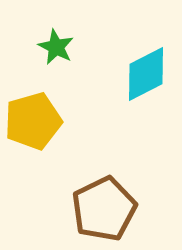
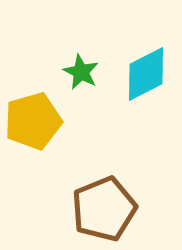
green star: moved 25 px right, 25 px down
brown pentagon: rotated 4 degrees clockwise
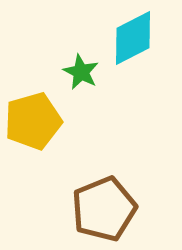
cyan diamond: moved 13 px left, 36 px up
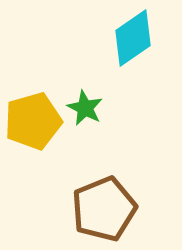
cyan diamond: rotated 8 degrees counterclockwise
green star: moved 4 px right, 36 px down
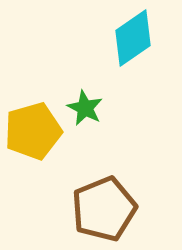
yellow pentagon: moved 10 px down
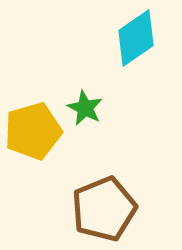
cyan diamond: moved 3 px right
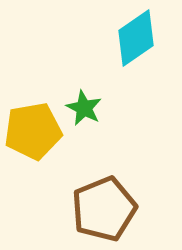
green star: moved 1 px left
yellow pentagon: rotated 6 degrees clockwise
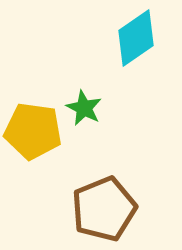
yellow pentagon: rotated 18 degrees clockwise
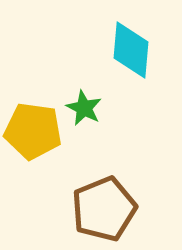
cyan diamond: moved 5 px left, 12 px down; rotated 50 degrees counterclockwise
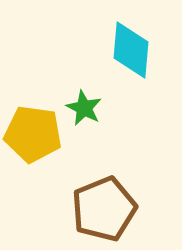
yellow pentagon: moved 3 px down
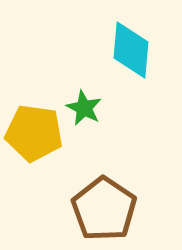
yellow pentagon: moved 1 px right, 1 px up
brown pentagon: rotated 16 degrees counterclockwise
